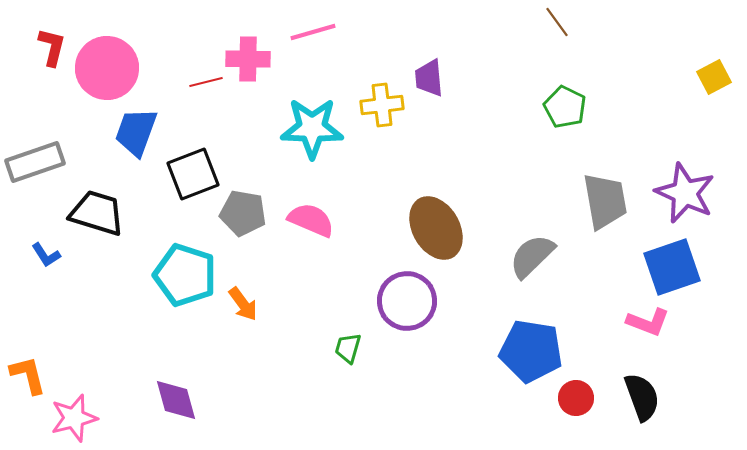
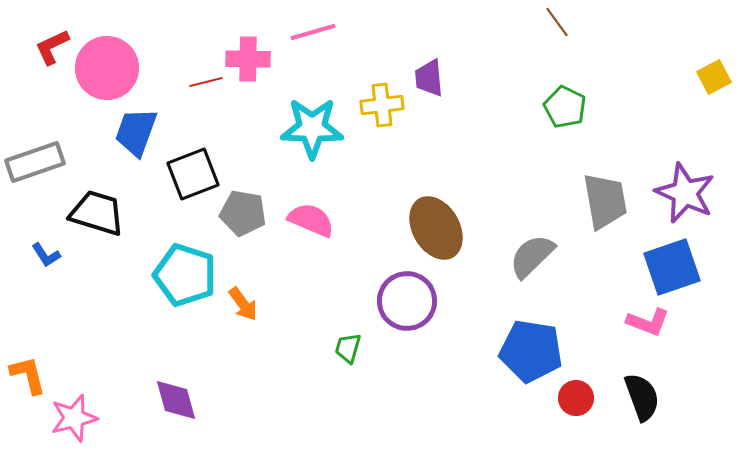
red L-shape: rotated 129 degrees counterclockwise
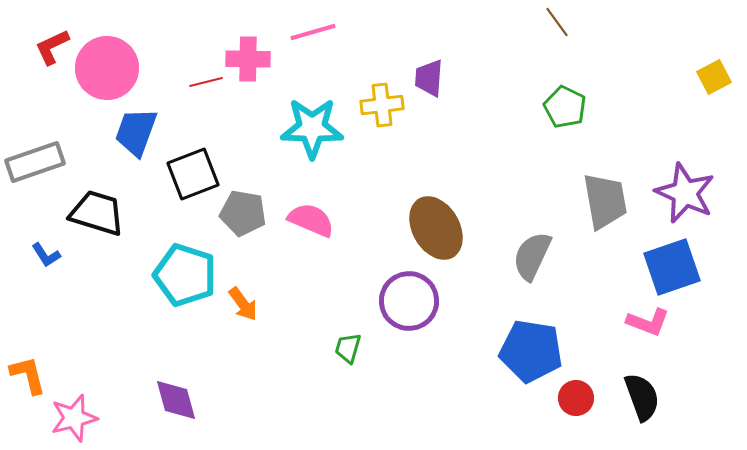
purple trapezoid: rotated 9 degrees clockwise
gray semicircle: rotated 21 degrees counterclockwise
purple circle: moved 2 px right
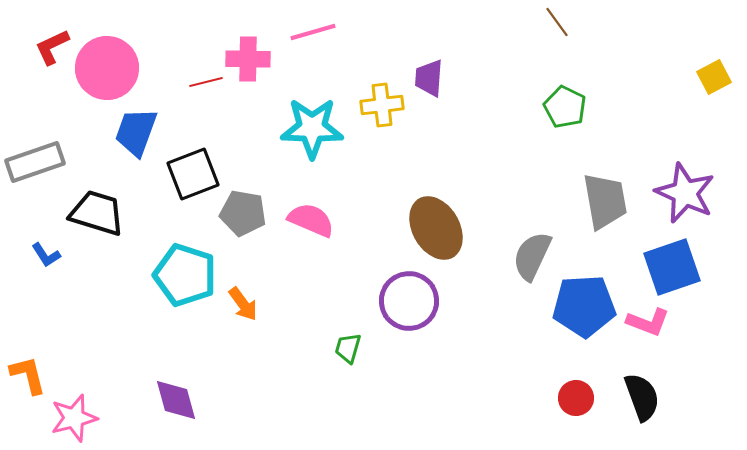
blue pentagon: moved 53 px right, 45 px up; rotated 12 degrees counterclockwise
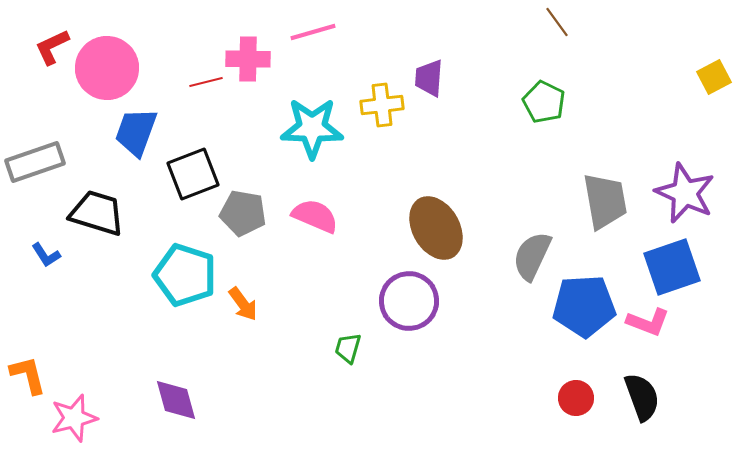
green pentagon: moved 21 px left, 5 px up
pink semicircle: moved 4 px right, 4 px up
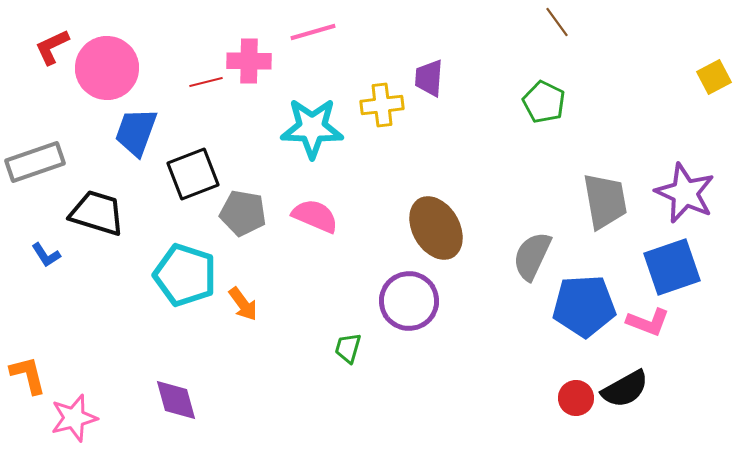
pink cross: moved 1 px right, 2 px down
black semicircle: moved 17 px left, 8 px up; rotated 81 degrees clockwise
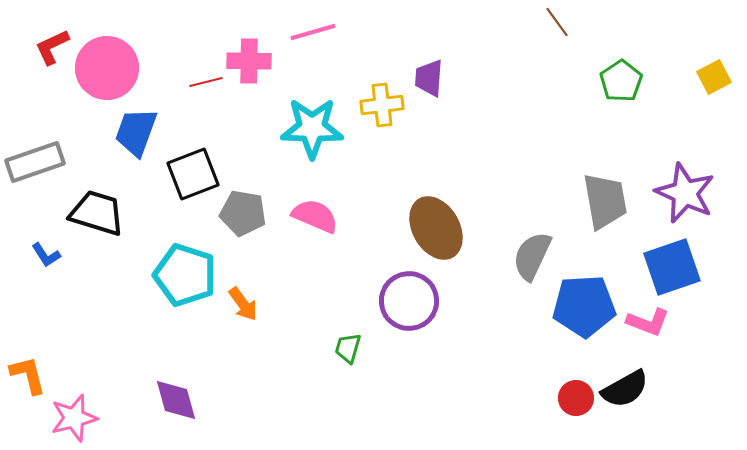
green pentagon: moved 77 px right, 21 px up; rotated 12 degrees clockwise
